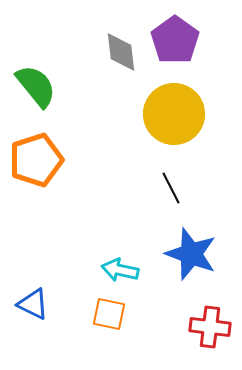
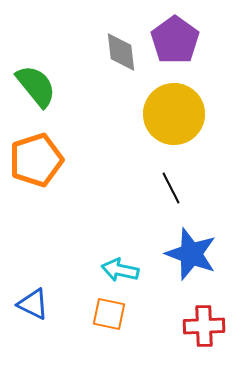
red cross: moved 6 px left, 1 px up; rotated 9 degrees counterclockwise
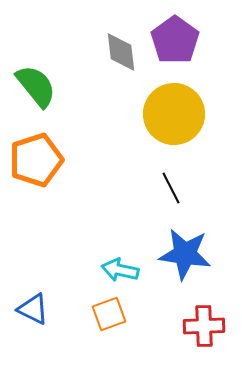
blue star: moved 6 px left; rotated 12 degrees counterclockwise
blue triangle: moved 5 px down
orange square: rotated 32 degrees counterclockwise
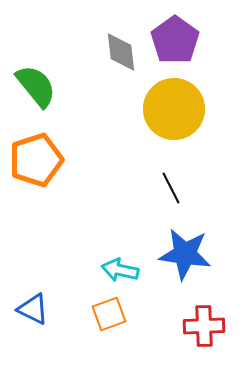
yellow circle: moved 5 px up
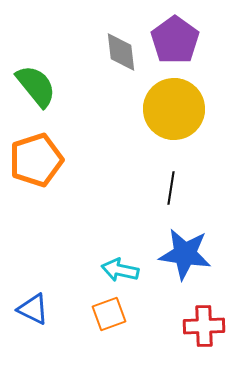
black line: rotated 36 degrees clockwise
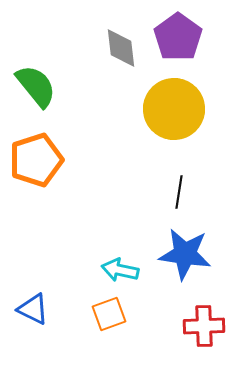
purple pentagon: moved 3 px right, 3 px up
gray diamond: moved 4 px up
black line: moved 8 px right, 4 px down
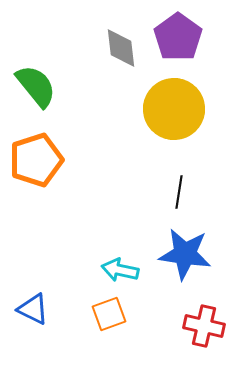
red cross: rotated 15 degrees clockwise
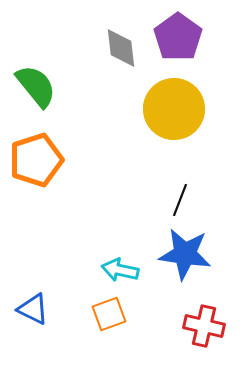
black line: moved 1 px right, 8 px down; rotated 12 degrees clockwise
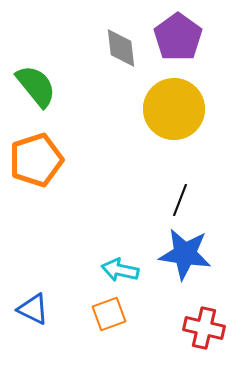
red cross: moved 2 px down
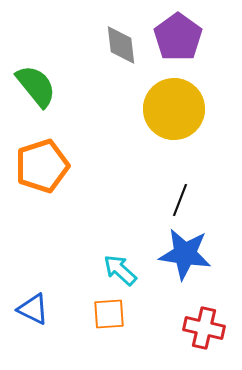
gray diamond: moved 3 px up
orange pentagon: moved 6 px right, 6 px down
cyan arrow: rotated 30 degrees clockwise
orange square: rotated 16 degrees clockwise
